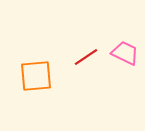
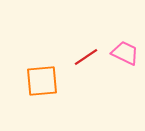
orange square: moved 6 px right, 5 px down
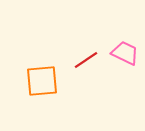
red line: moved 3 px down
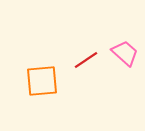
pink trapezoid: rotated 16 degrees clockwise
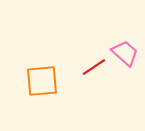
red line: moved 8 px right, 7 px down
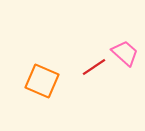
orange square: rotated 28 degrees clockwise
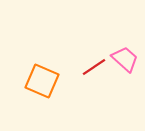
pink trapezoid: moved 6 px down
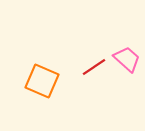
pink trapezoid: moved 2 px right
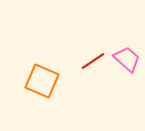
red line: moved 1 px left, 6 px up
